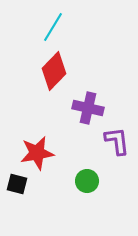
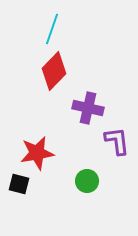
cyan line: moved 1 px left, 2 px down; rotated 12 degrees counterclockwise
black square: moved 2 px right
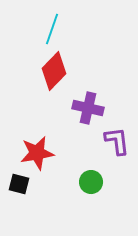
green circle: moved 4 px right, 1 px down
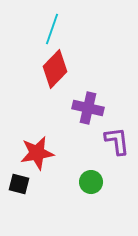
red diamond: moved 1 px right, 2 px up
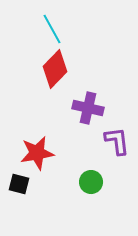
cyan line: rotated 48 degrees counterclockwise
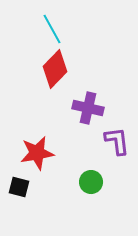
black square: moved 3 px down
